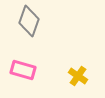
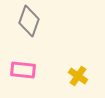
pink rectangle: rotated 10 degrees counterclockwise
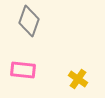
yellow cross: moved 3 px down
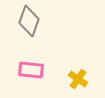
pink rectangle: moved 8 px right
